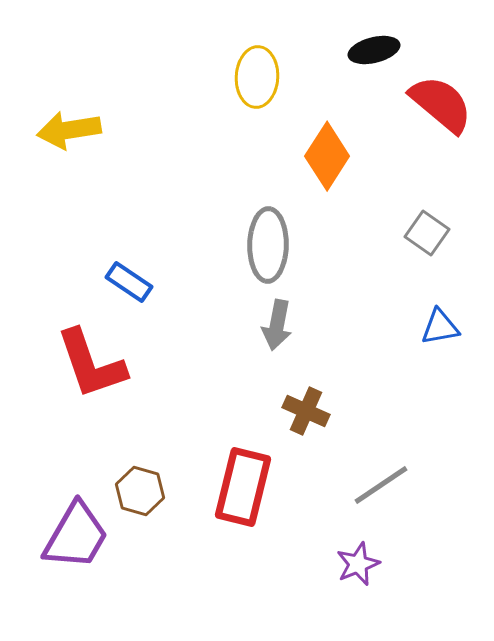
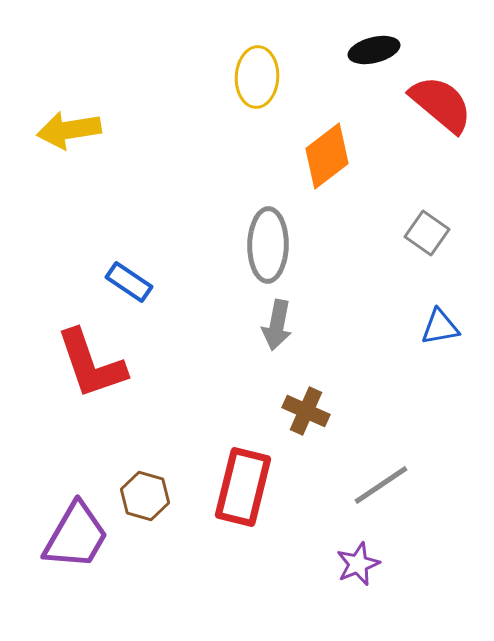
orange diamond: rotated 20 degrees clockwise
brown hexagon: moved 5 px right, 5 px down
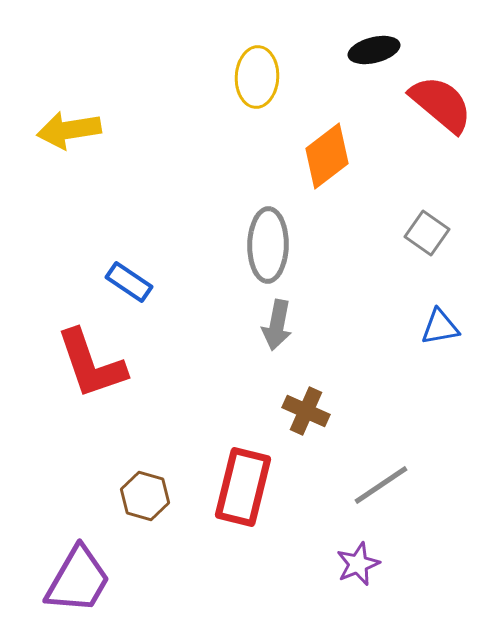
purple trapezoid: moved 2 px right, 44 px down
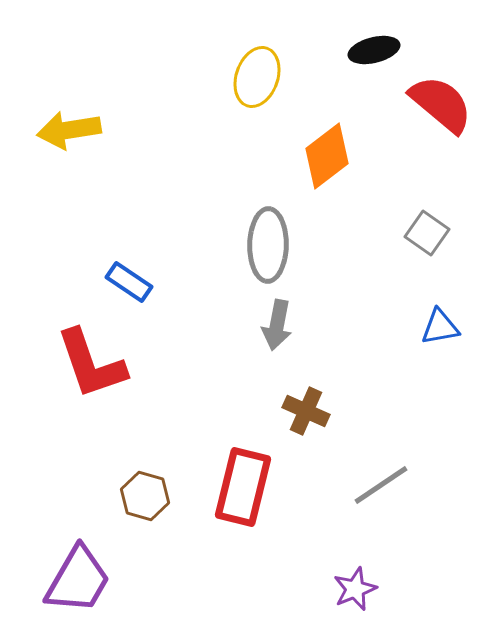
yellow ellipse: rotated 16 degrees clockwise
purple star: moved 3 px left, 25 px down
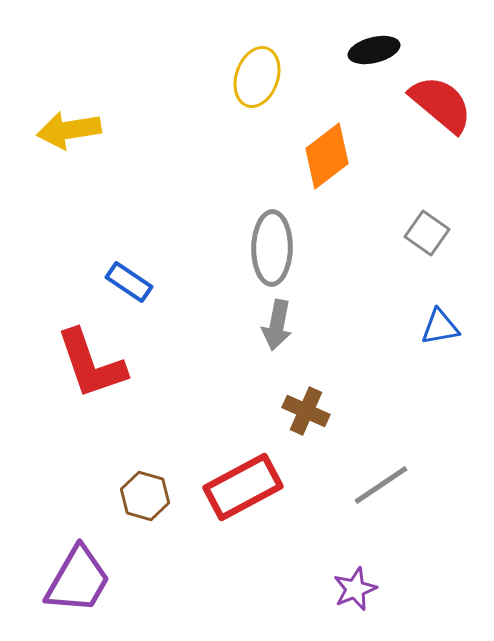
gray ellipse: moved 4 px right, 3 px down
red rectangle: rotated 48 degrees clockwise
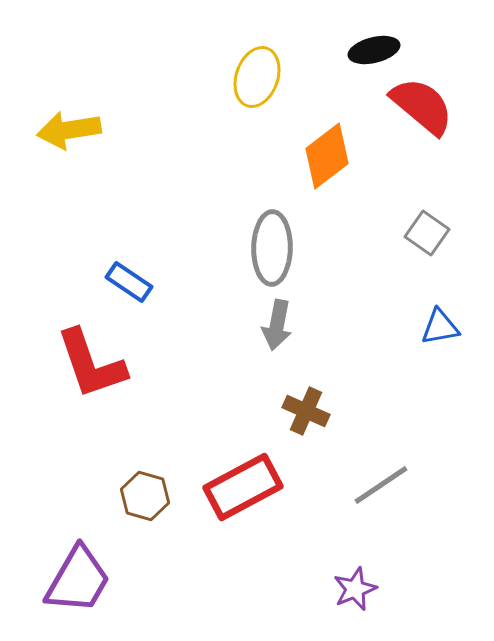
red semicircle: moved 19 px left, 2 px down
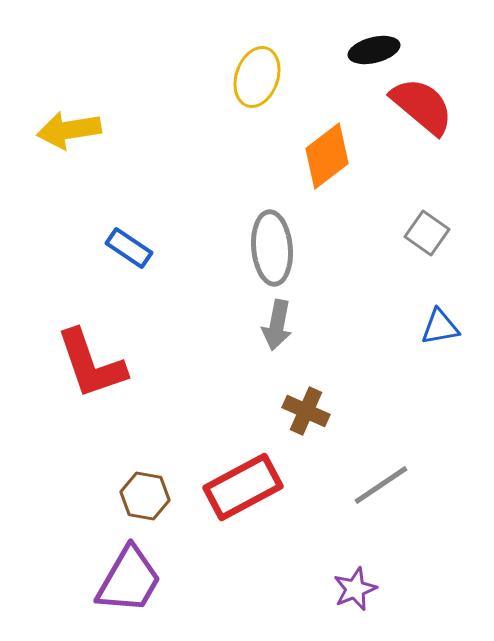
gray ellipse: rotated 6 degrees counterclockwise
blue rectangle: moved 34 px up
brown hexagon: rotated 6 degrees counterclockwise
purple trapezoid: moved 51 px right
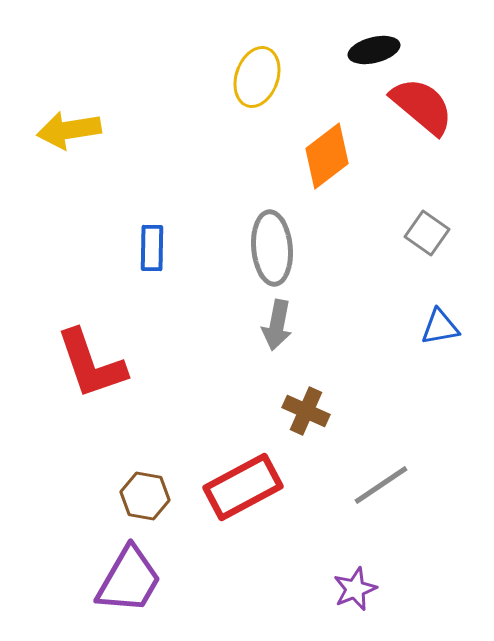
blue rectangle: moved 23 px right; rotated 57 degrees clockwise
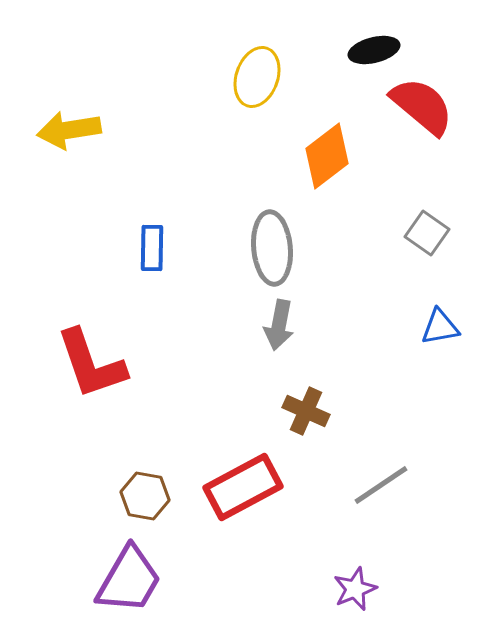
gray arrow: moved 2 px right
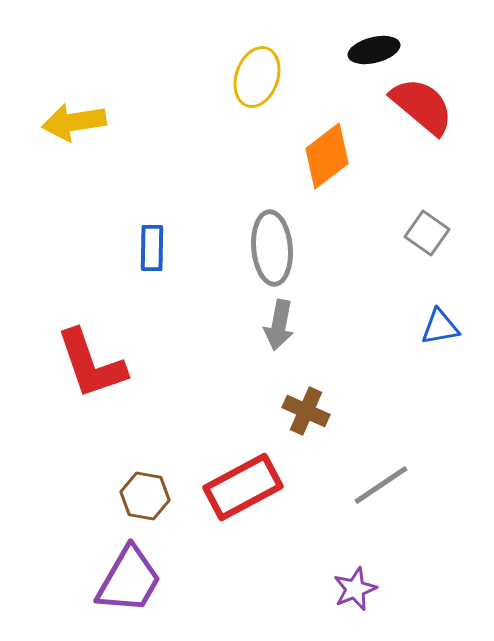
yellow arrow: moved 5 px right, 8 px up
